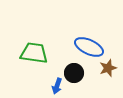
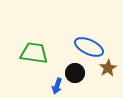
brown star: rotated 12 degrees counterclockwise
black circle: moved 1 px right
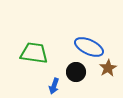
black circle: moved 1 px right, 1 px up
blue arrow: moved 3 px left
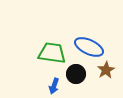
green trapezoid: moved 18 px right
brown star: moved 2 px left, 2 px down
black circle: moved 2 px down
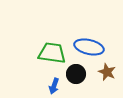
blue ellipse: rotated 12 degrees counterclockwise
brown star: moved 1 px right, 2 px down; rotated 18 degrees counterclockwise
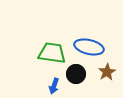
brown star: rotated 18 degrees clockwise
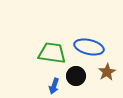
black circle: moved 2 px down
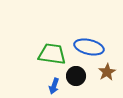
green trapezoid: moved 1 px down
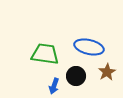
green trapezoid: moved 7 px left
